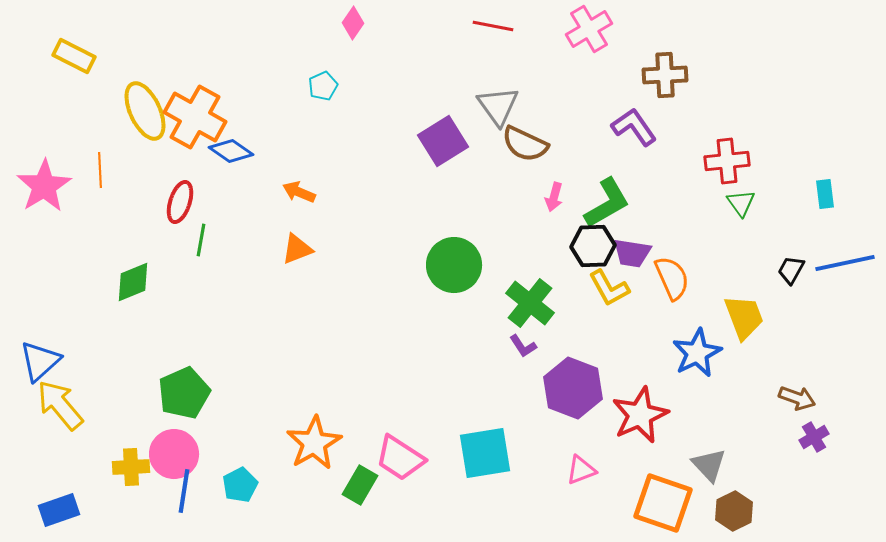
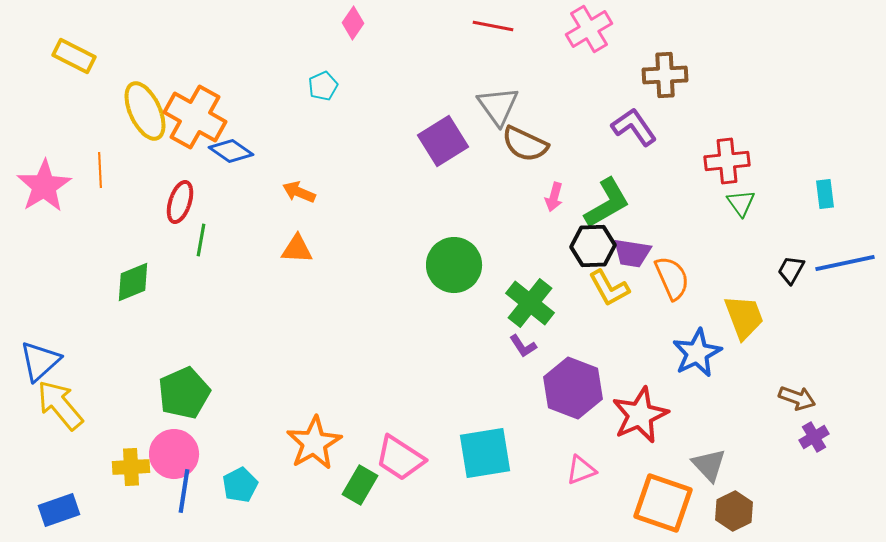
orange triangle at (297, 249): rotated 24 degrees clockwise
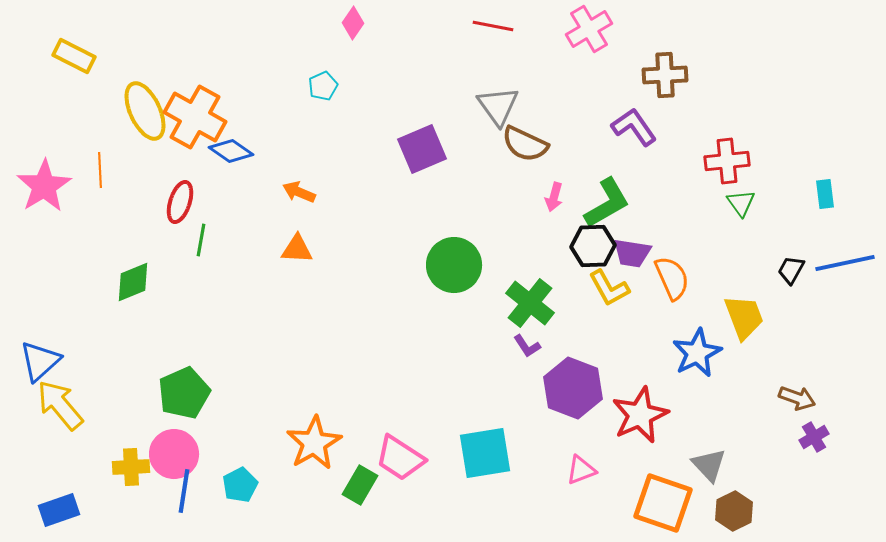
purple square at (443, 141): moved 21 px left, 8 px down; rotated 9 degrees clockwise
purple L-shape at (523, 346): moved 4 px right
